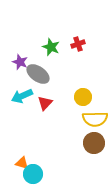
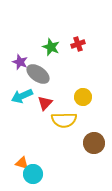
yellow semicircle: moved 31 px left, 1 px down
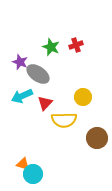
red cross: moved 2 px left, 1 px down
brown circle: moved 3 px right, 5 px up
orange triangle: moved 1 px right, 1 px down
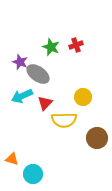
orange triangle: moved 11 px left, 5 px up
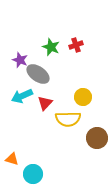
purple star: moved 2 px up
yellow semicircle: moved 4 px right, 1 px up
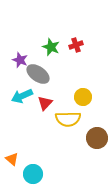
orange triangle: rotated 24 degrees clockwise
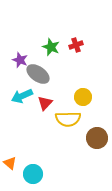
orange triangle: moved 2 px left, 4 px down
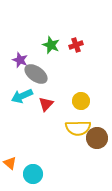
green star: moved 2 px up
gray ellipse: moved 2 px left
yellow circle: moved 2 px left, 4 px down
red triangle: moved 1 px right, 1 px down
yellow semicircle: moved 10 px right, 9 px down
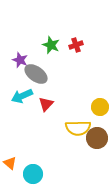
yellow circle: moved 19 px right, 6 px down
